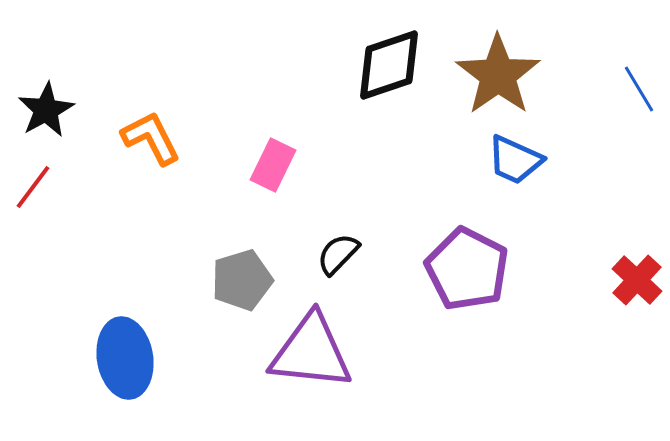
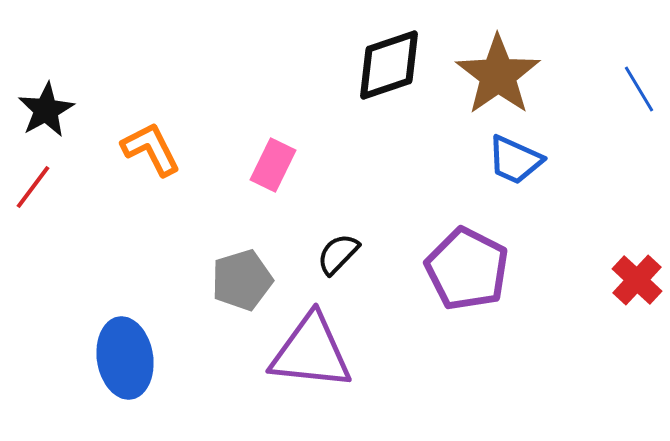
orange L-shape: moved 11 px down
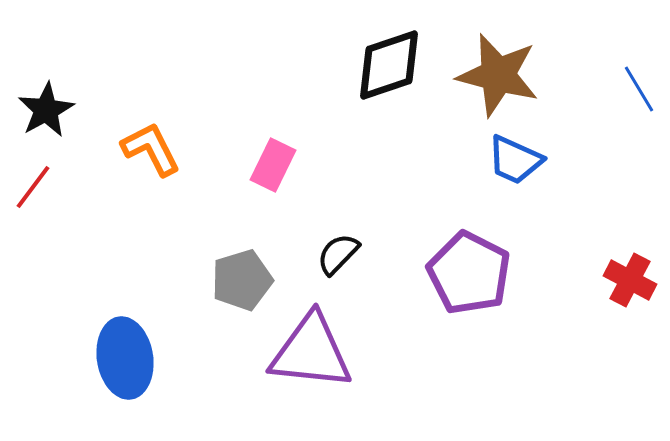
brown star: rotated 22 degrees counterclockwise
purple pentagon: moved 2 px right, 4 px down
red cross: moved 7 px left; rotated 15 degrees counterclockwise
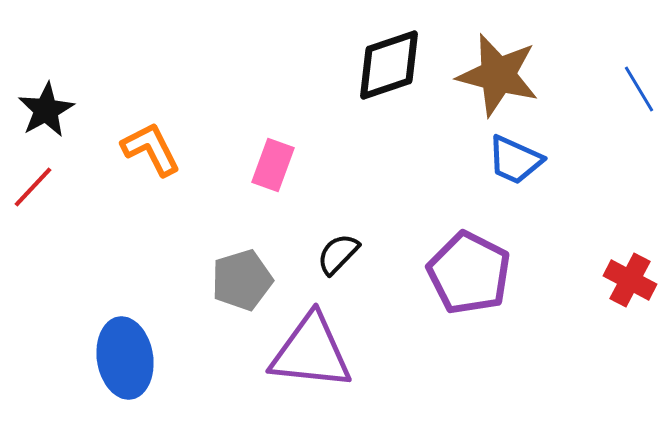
pink rectangle: rotated 6 degrees counterclockwise
red line: rotated 6 degrees clockwise
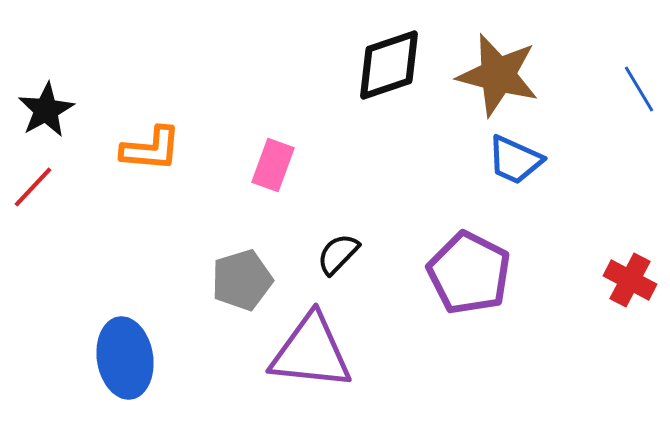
orange L-shape: rotated 122 degrees clockwise
